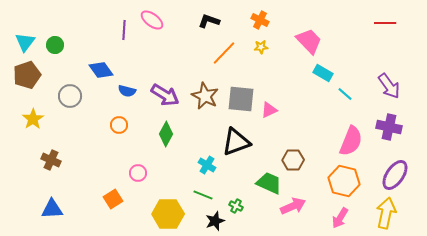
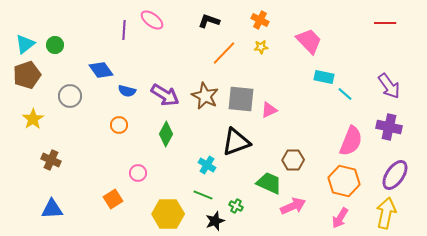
cyan triangle at (25, 42): moved 2 px down; rotated 15 degrees clockwise
cyan rectangle at (323, 73): moved 1 px right, 4 px down; rotated 18 degrees counterclockwise
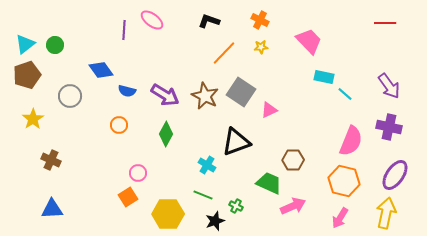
gray square at (241, 99): moved 7 px up; rotated 28 degrees clockwise
orange square at (113, 199): moved 15 px right, 2 px up
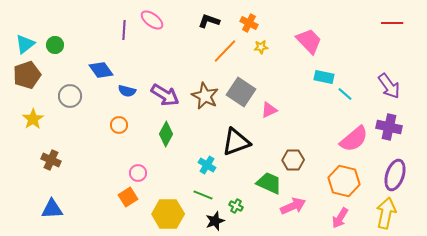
orange cross at (260, 20): moved 11 px left, 3 px down
red line at (385, 23): moved 7 px right
orange line at (224, 53): moved 1 px right, 2 px up
pink semicircle at (351, 141): moved 3 px right, 2 px up; rotated 28 degrees clockwise
purple ellipse at (395, 175): rotated 16 degrees counterclockwise
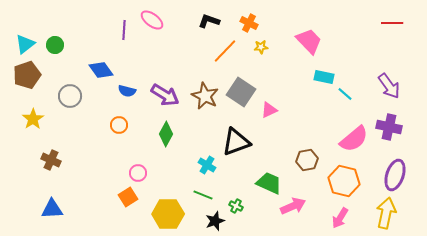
brown hexagon at (293, 160): moved 14 px right; rotated 10 degrees counterclockwise
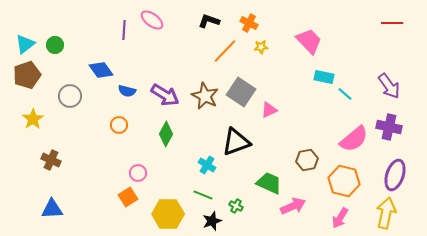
black star at (215, 221): moved 3 px left
